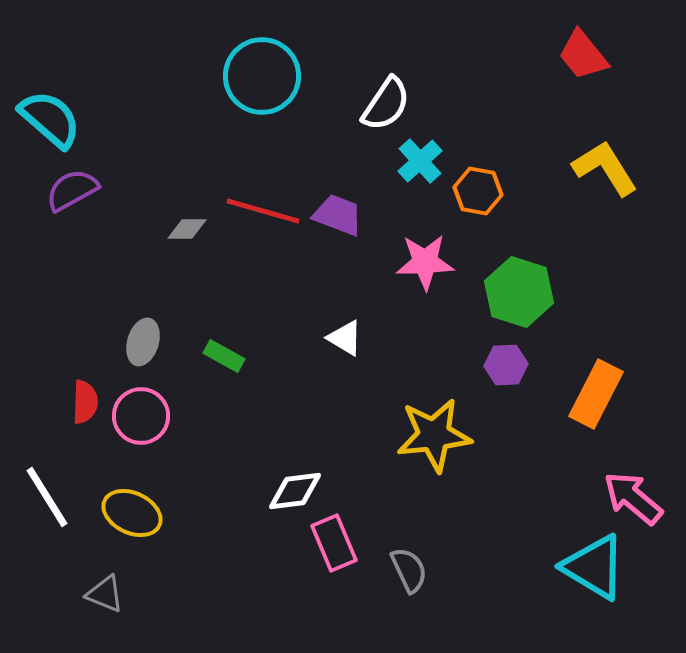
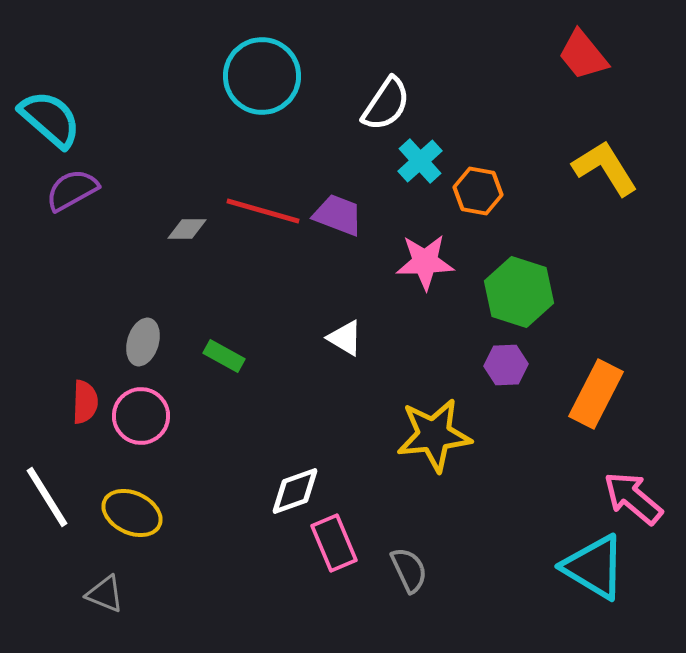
white diamond: rotated 12 degrees counterclockwise
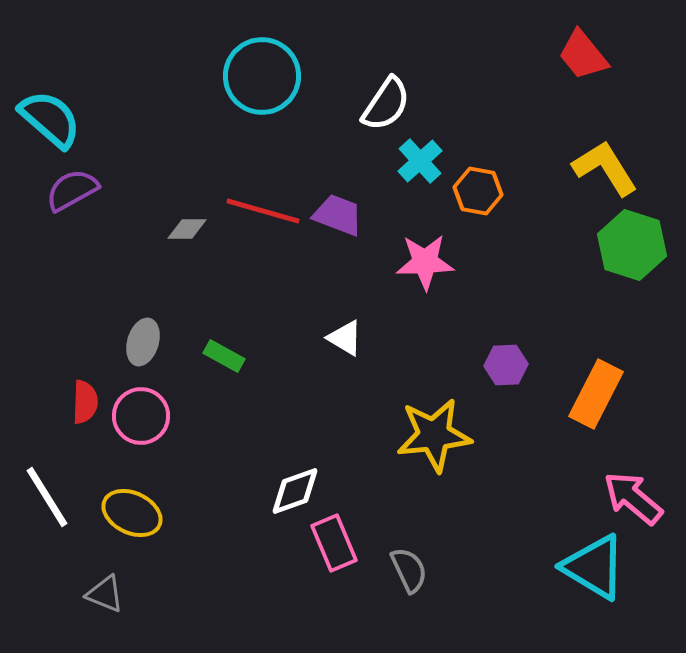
green hexagon: moved 113 px right, 47 px up
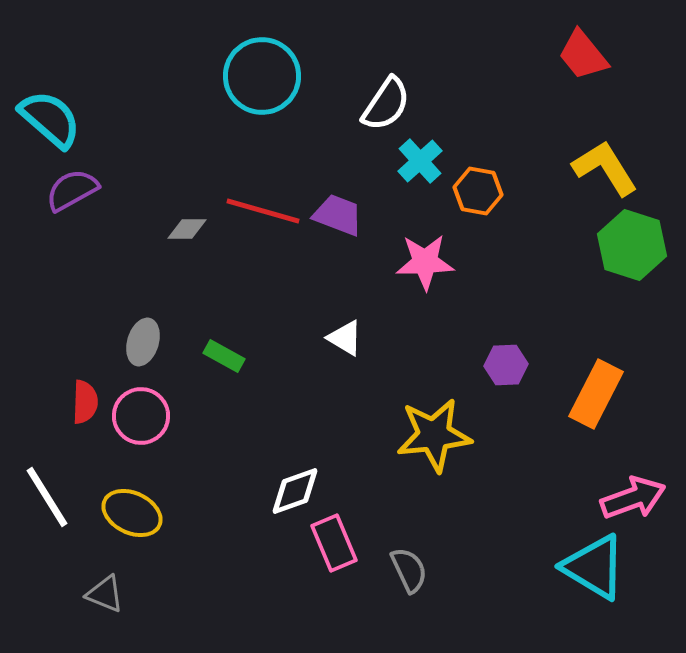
pink arrow: rotated 120 degrees clockwise
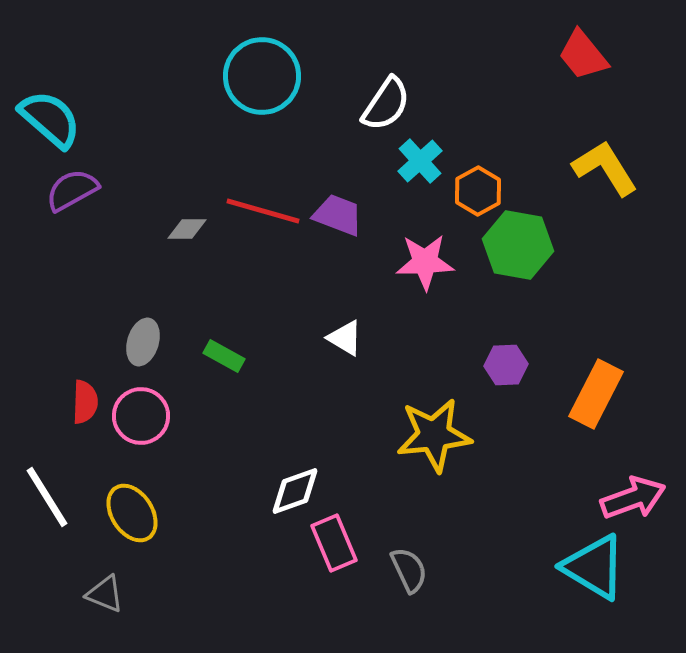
orange hexagon: rotated 21 degrees clockwise
green hexagon: moved 114 px left; rotated 8 degrees counterclockwise
yellow ellipse: rotated 32 degrees clockwise
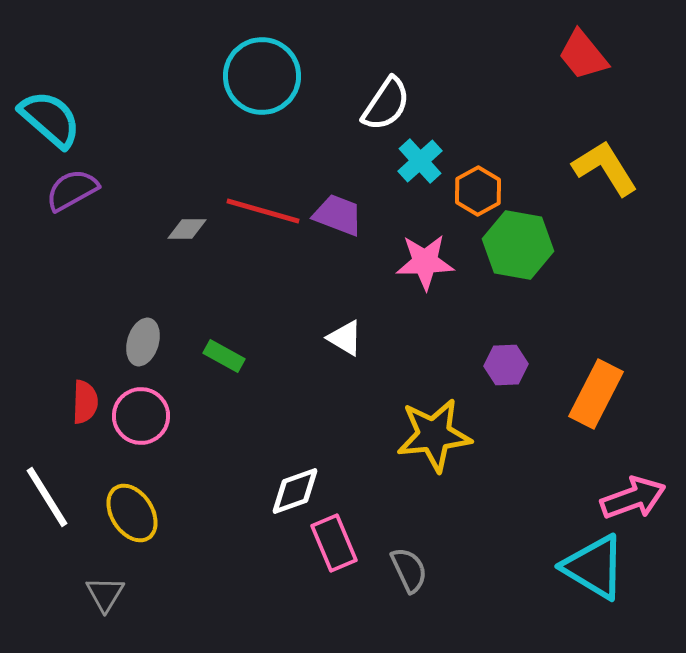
gray triangle: rotated 39 degrees clockwise
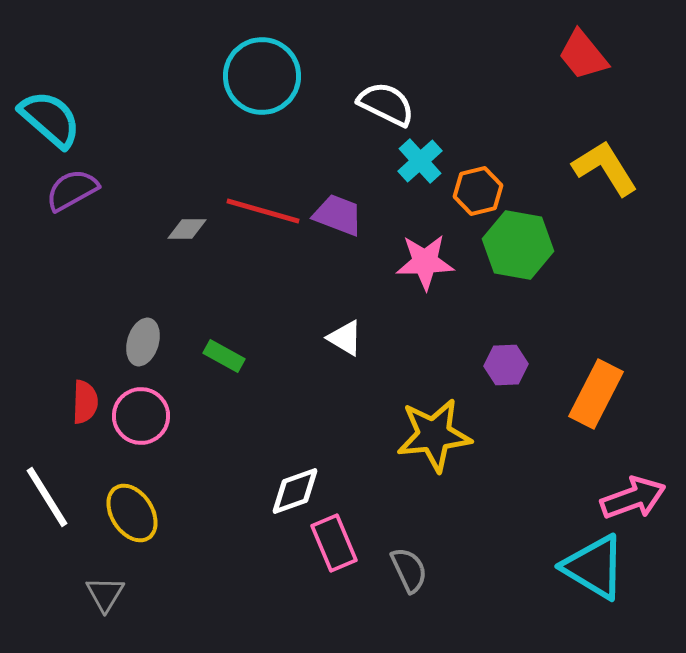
white semicircle: rotated 98 degrees counterclockwise
orange hexagon: rotated 15 degrees clockwise
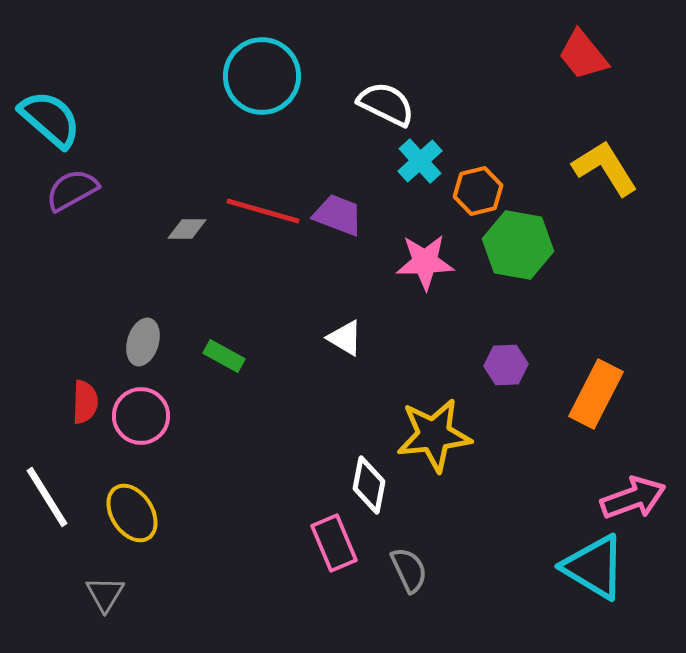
white diamond: moved 74 px right, 6 px up; rotated 60 degrees counterclockwise
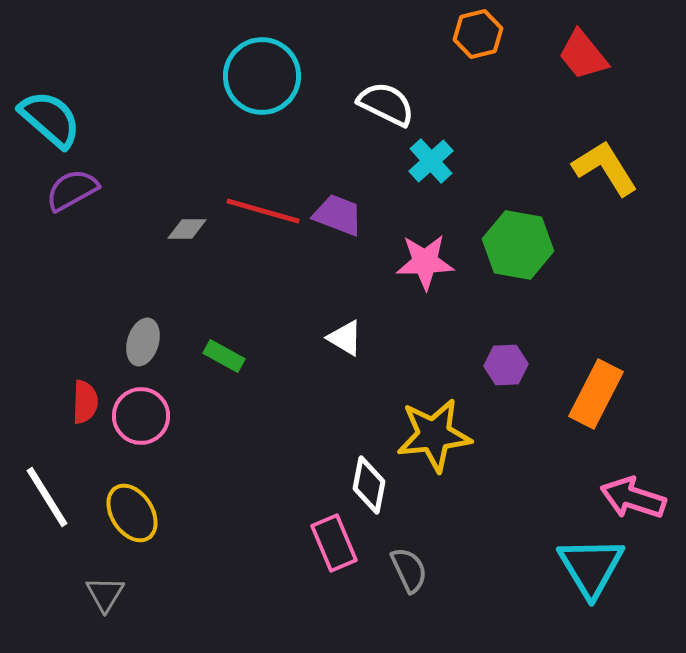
cyan cross: moved 11 px right
orange hexagon: moved 157 px up
pink arrow: rotated 142 degrees counterclockwise
cyan triangle: moved 3 px left; rotated 28 degrees clockwise
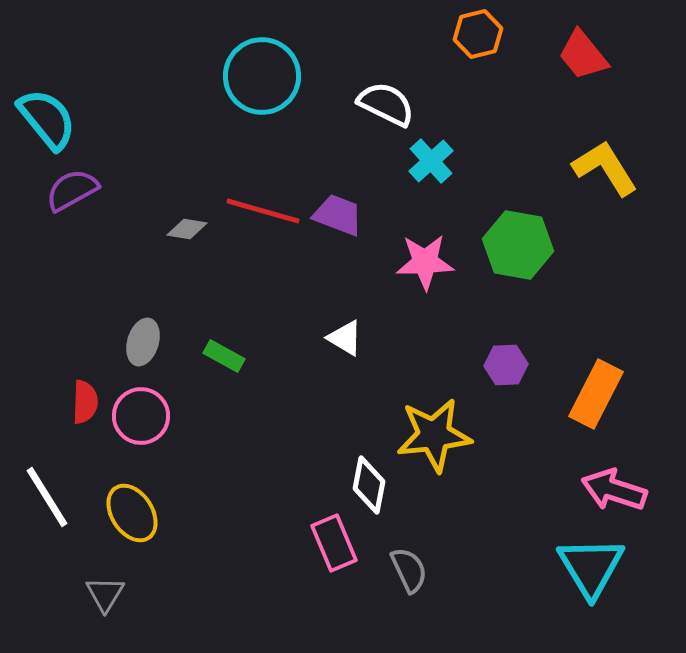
cyan semicircle: moved 3 px left; rotated 10 degrees clockwise
gray diamond: rotated 9 degrees clockwise
pink arrow: moved 19 px left, 8 px up
